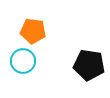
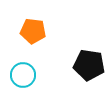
cyan circle: moved 14 px down
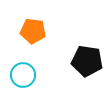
black pentagon: moved 2 px left, 4 px up
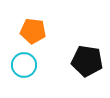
cyan circle: moved 1 px right, 10 px up
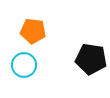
black pentagon: moved 4 px right, 2 px up
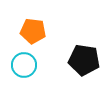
black pentagon: moved 7 px left, 1 px down
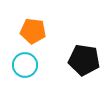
cyan circle: moved 1 px right
